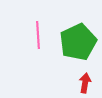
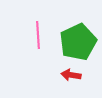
red arrow: moved 14 px left, 8 px up; rotated 90 degrees counterclockwise
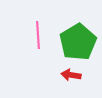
green pentagon: rotated 6 degrees counterclockwise
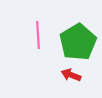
red arrow: rotated 12 degrees clockwise
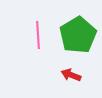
green pentagon: moved 7 px up
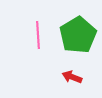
red arrow: moved 1 px right, 2 px down
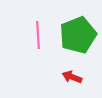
green pentagon: rotated 9 degrees clockwise
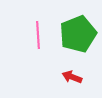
green pentagon: moved 1 px up
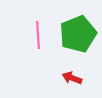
red arrow: moved 1 px down
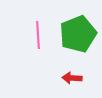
red arrow: rotated 18 degrees counterclockwise
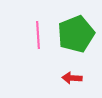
green pentagon: moved 2 px left
